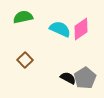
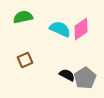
brown square: rotated 21 degrees clockwise
black semicircle: moved 1 px left, 3 px up
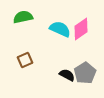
gray pentagon: moved 5 px up
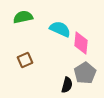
pink diamond: moved 14 px down; rotated 50 degrees counterclockwise
black semicircle: moved 10 px down; rotated 77 degrees clockwise
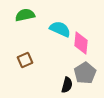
green semicircle: moved 2 px right, 2 px up
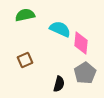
black semicircle: moved 8 px left, 1 px up
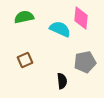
green semicircle: moved 1 px left, 2 px down
pink diamond: moved 25 px up
gray pentagon: moved 11 px up; rotated 20 degrees clockwise
black semicircle: moved 3 px right, 3 px up; rotated 21 degrees counterclockwise
